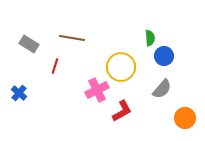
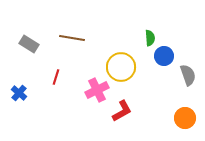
red line: moved 1 px right, 11 px down
gray semicircle: moved 26 px right, 14 px up; rotated 60 degrees counterclockwise
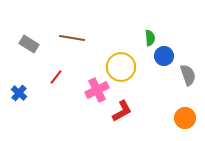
red line: rotated 21 degrees clockwise
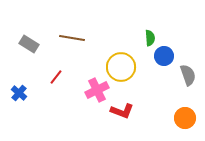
red L-shape: rotated 50 degrees clockwise
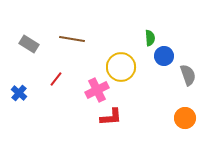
brown line: moved 1 px down
red line: moved 2 px down
red L-shape: moved 11 px left, 6 px down; rotated 25 degrees counterclockwise
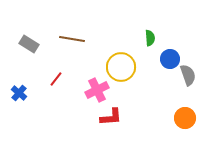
blue circle: moved 6 px right, 3 px down
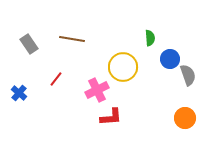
gray rectangle: rotated 24 degrees clockwise
yellow circle: moved 2 px right
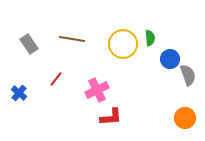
yellow circle: moved 23 px up
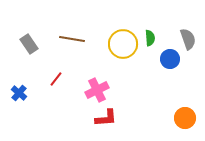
gray semicircle: moved 36 px up
red L-shape: moved 5 px left, 1 px down
